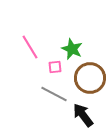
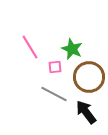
brown circle: moved 1 px left, 1 px up
black arrow: moved 3 px right, 3 px up
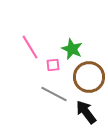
pink square: moved 2 px left, 2 px up
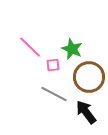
pink line: rotated 15 degrees counterclockwise
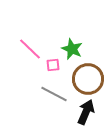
pink line: moved 2 px down
brown circle: moved 1 px left, 2 px down
black arrow: rotated 60 degrees clockwise
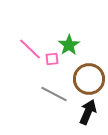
green star: moved 3 px left, 4 px up; rotated 15 degrees clockwise
pink square: moved 1 px left, 6 px up
brown circle: moved 1 px right
black arrow: moved 2 px right
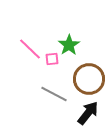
black arrow: moved 1 px down; rotated 15 degrees clockwise
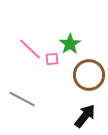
green star: moved 1 px right, 1 px up
brown circle: moved 4 px up
gray line: moved 32 px left, 5 px down
black arrow: moved 3 px left, 3 px down
